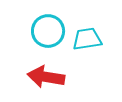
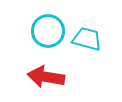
cyan trapezoid: rotated 24 degrees clockwise
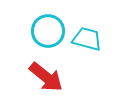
red arrow: rotated 150 degrees counterclockwise
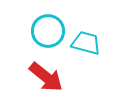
cyan trapezoid: moved 1 px left, 4 px down
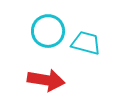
red arrow: moved 3 px down; rotated 30 degrees counterclockwise
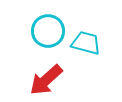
red arrow: rotated 129 degrees clockwise
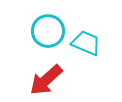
cyan trapezoid: rotated 8 degrees clockwise
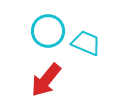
red arrow: rotated 9 degrees counterclockwise
